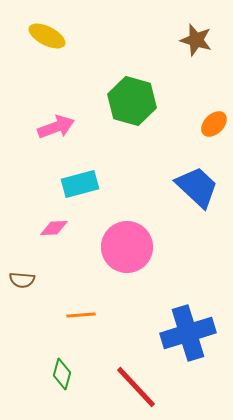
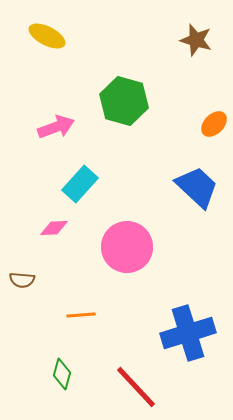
green hexagon: moved 8 px left
cyan rectangle: rotated 33 degrees counterclockwise
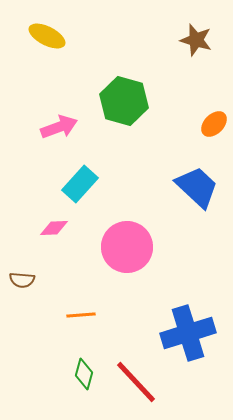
pink arrow: moved 3 px right
green diamond: moved 22 px right
red line: moved 5 px up
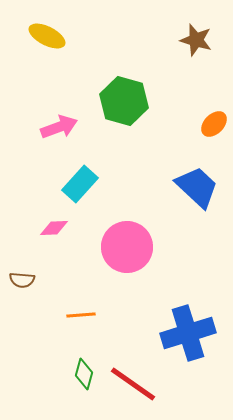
red line: moved 3 px left, 2 px down; rotated 12 degrees counterclockwise
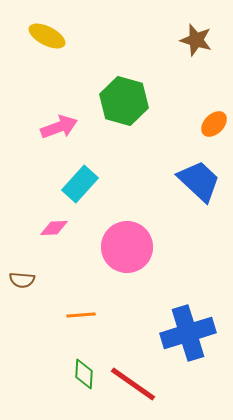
blue trapezoid: moved 2 px right, 6 px up
green diamond: rotated 12 degrees counterclockwise
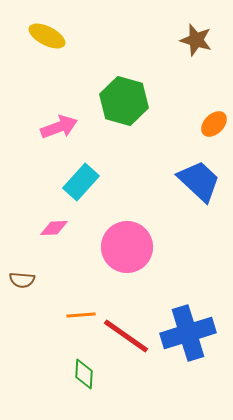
cyan rectangle: moved 1 px right, 2 px up
red line: moved 7 px left, 48 px up
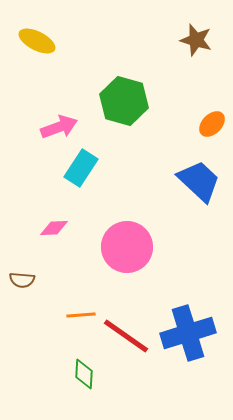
yellow ellipse: moved 10 px left, 5 px down
orange ellipse: moved 2 px left
cyan rectangle: moved 14 px up; rotated 9 degrees counterclockwise
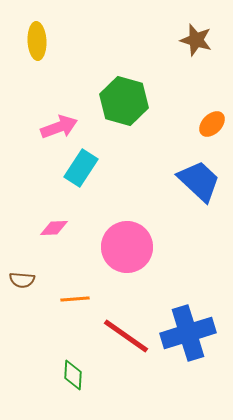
yellow ellipse: rotated 60 degrees clockwise
orange line: moved 6 px left, 16 px up
green diamond: moved 11 px left, 1 px down
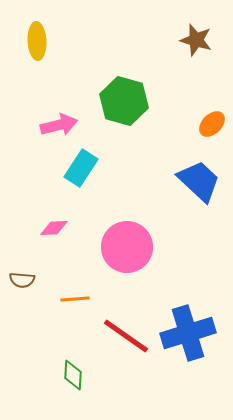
pink arrow: moved 2 px up; rotated 6 degrees clockwise
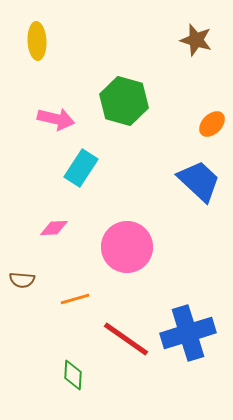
pink arrow: moved 3 px left, 6 px up; rotated 27 degrees clockwise
orange line: rotated 12 degrees counterclockwise
red line: moved 3 px down
